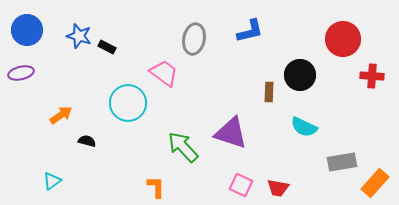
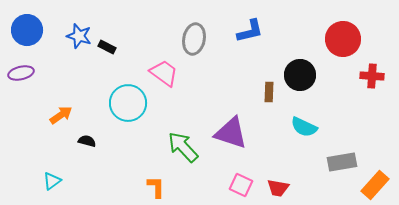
orange rectangle: moved 2 px down
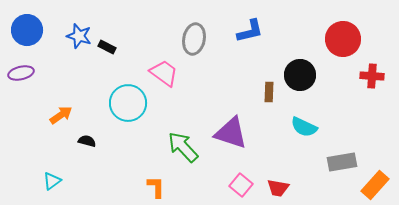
pink square: rotated 15 degrees clockwise
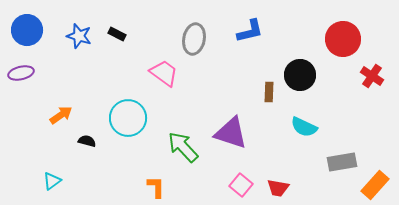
black rectangle: moved 10 px right, 13 px up
red cross: rotated 30 degrees clockwise
cyan circle: moved 15 px down
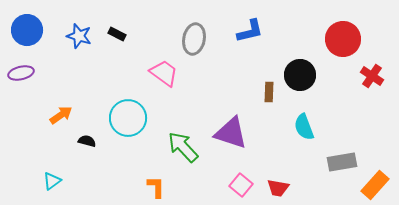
cyan semicircle: rotated 44 degrees clockwise
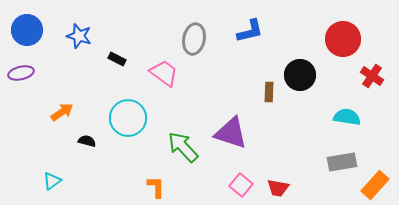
black rectangle: moved 25 px down
orange arrow: moved 1 px right, 3 px up
cyan semicircle: moved 43 px right, 10 px up; rotated 120 degrees clockwise
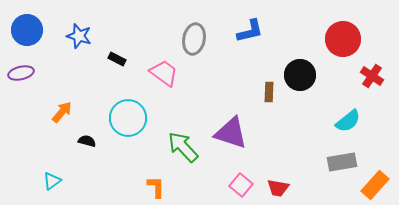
orange arrow: rotated 15 degrees counterclockwise
cyan semicircle: moved 1 px right, 4 px down; rotated 132 degrees clockwise
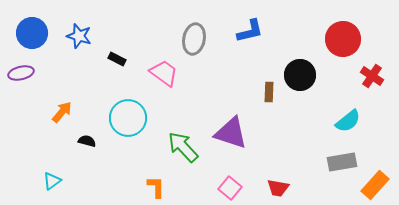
blue circle: moved 5 px right, 3 px down
pink square: moved 11 px left, 3 px down
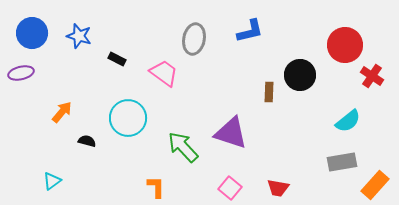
red circle: moved 2 px right, 6 px down
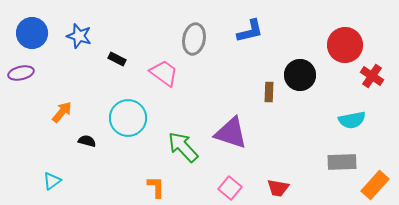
cyan semicircle: moved 4 px right, 1 px up; rotated 28 degrees clockwise
gray rectangle: rotated 8 degrees clockwise
